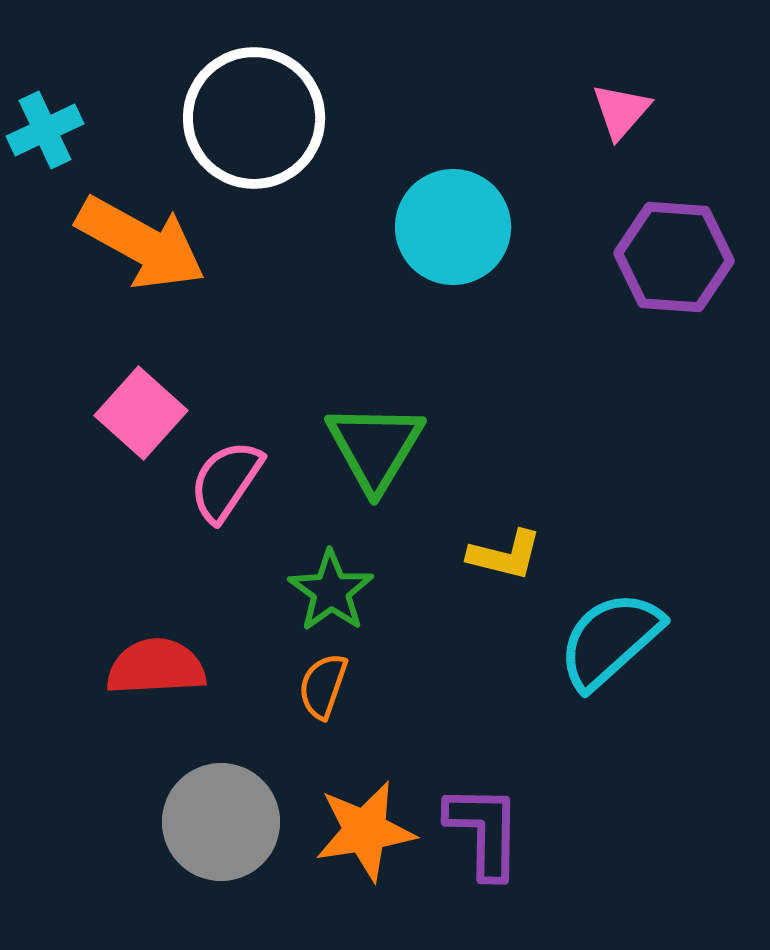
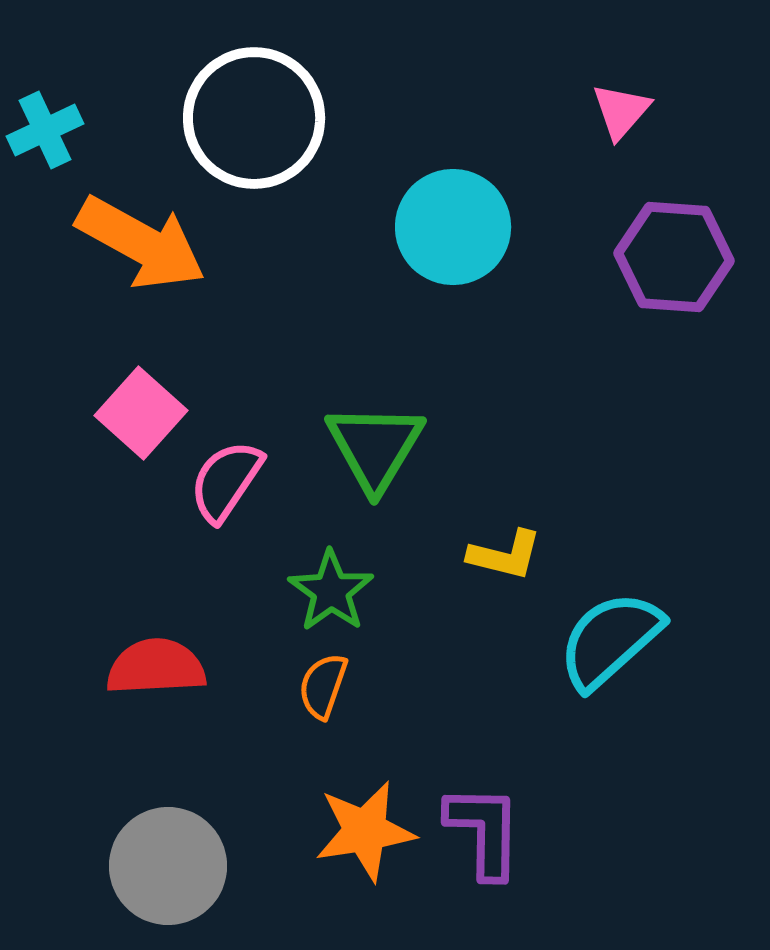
gray circle: moved 53 px left, 44 px down
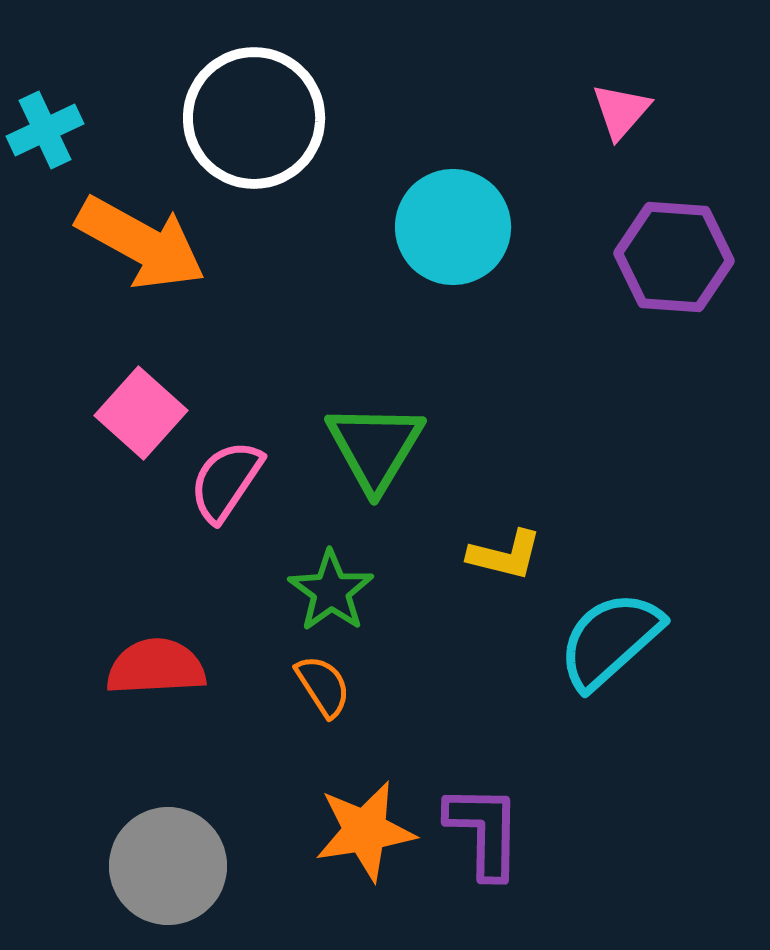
orange semicircle: rotated 128 degrees clockwise
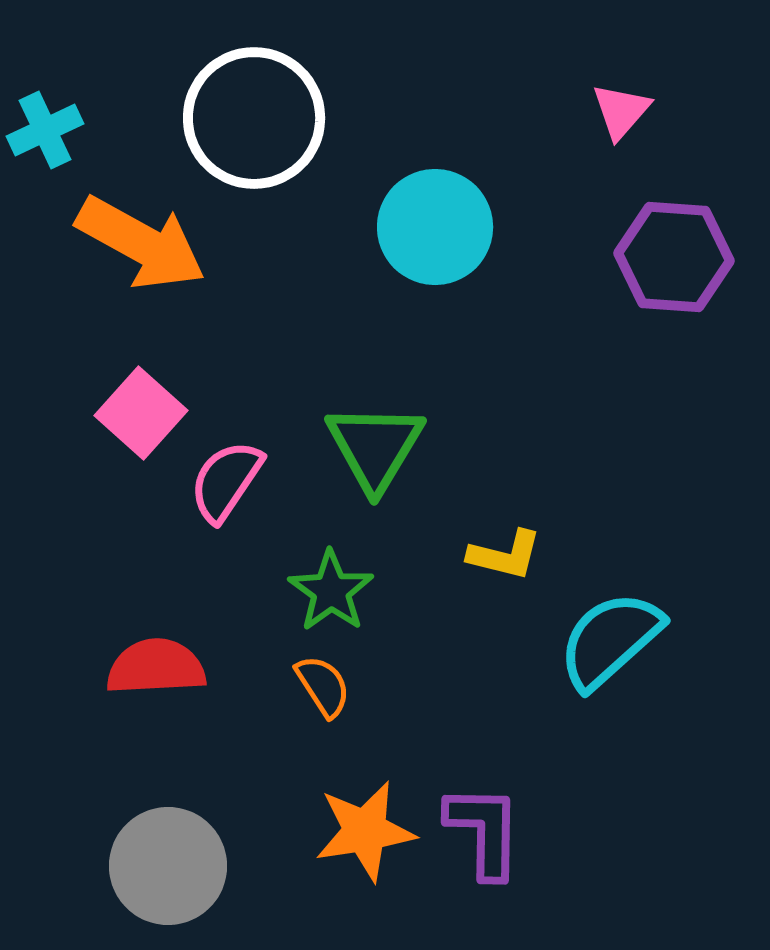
cyan circle: moved 18 px left
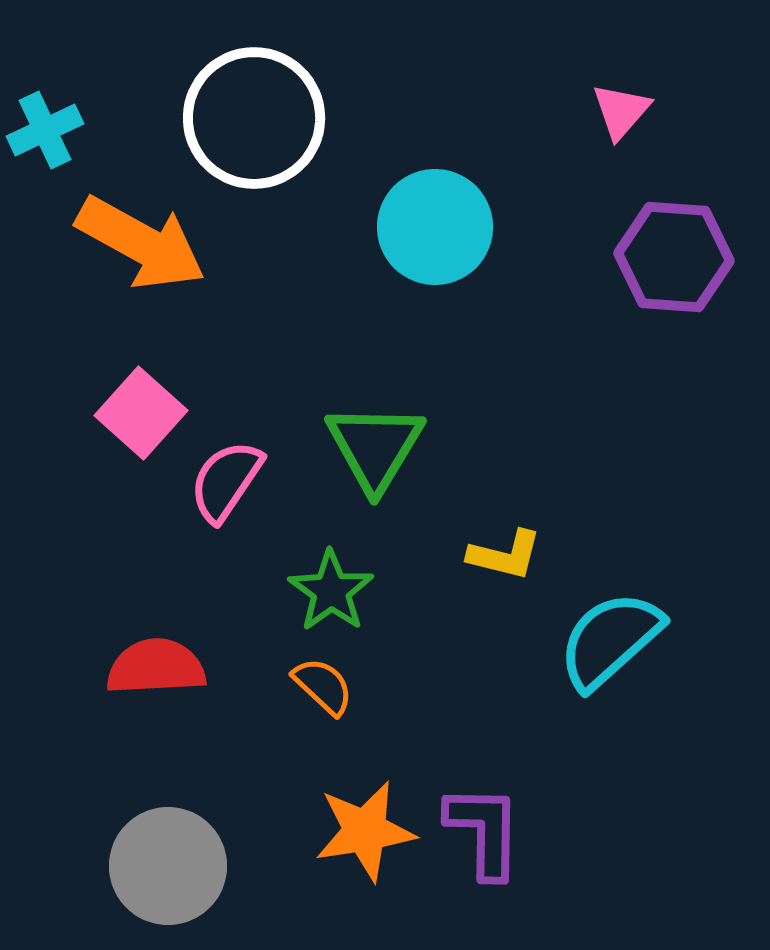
orange semicircle: rotated 14 degrees counterclockwise
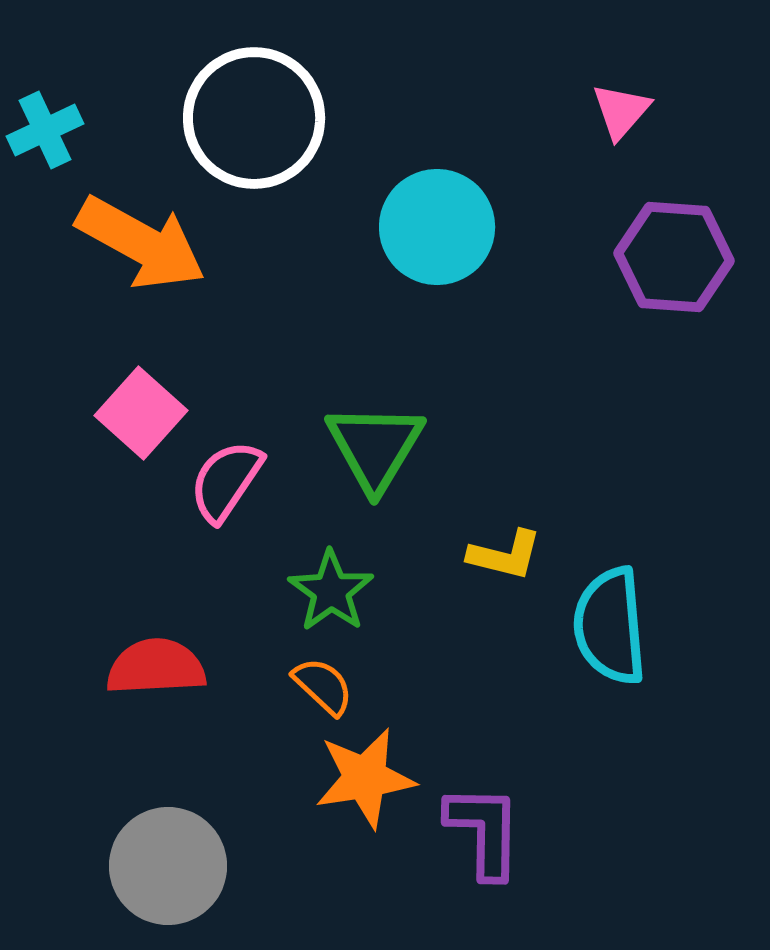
cyan circle: moved 2 px right
cyan semicircle: moved 14 px up; rotated 53 degrees counterclockwise
orange star: moved 53 px up
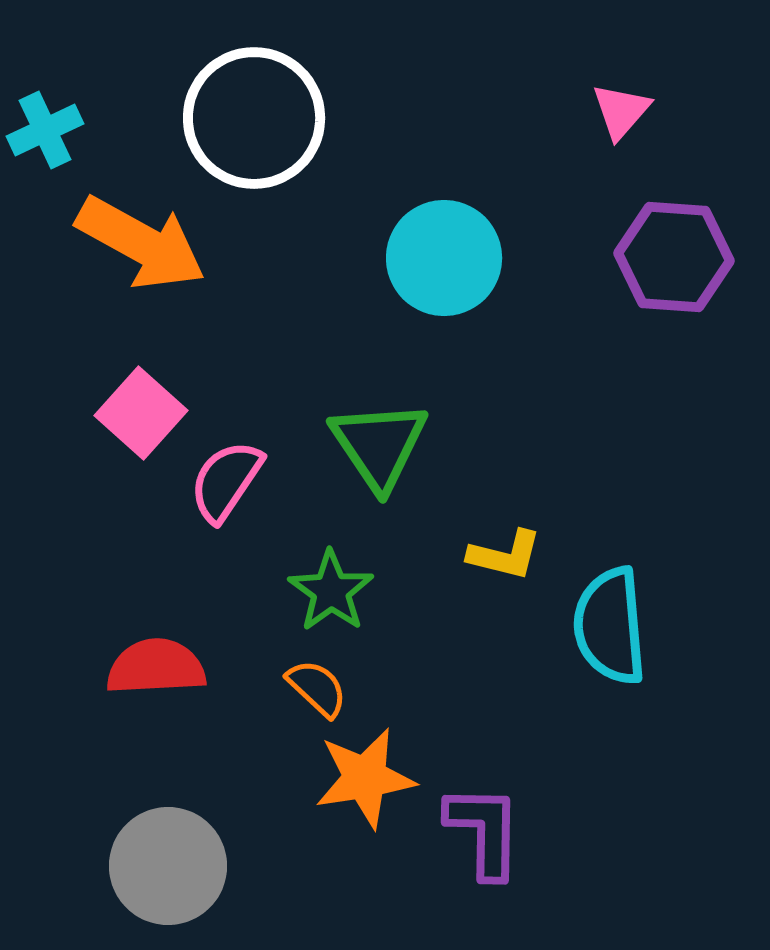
cyan circle: moved 7 px right, 31 px down
green triangle: moved 4 px right, 2 px up; rotated 5 degrees counterclockwise
orange semicircle: moved 6 px left, 2 px down
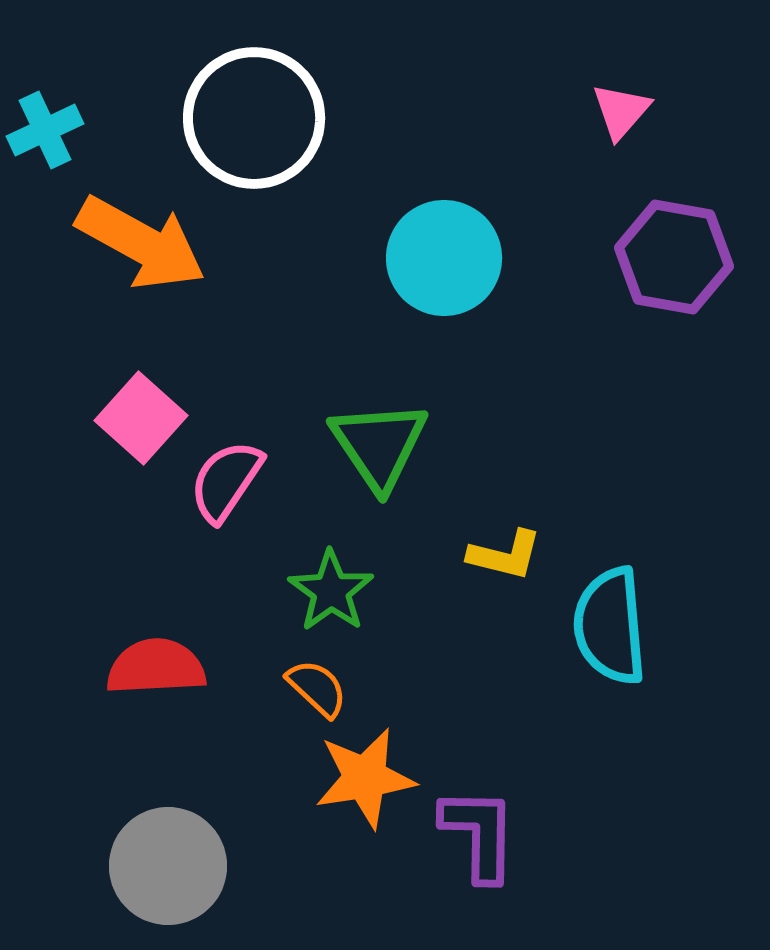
purple hexagon: rotated 6 degrees clockwise
pink square: moved 5 px down
purple L-shape: moved 5 px left, 3 px down
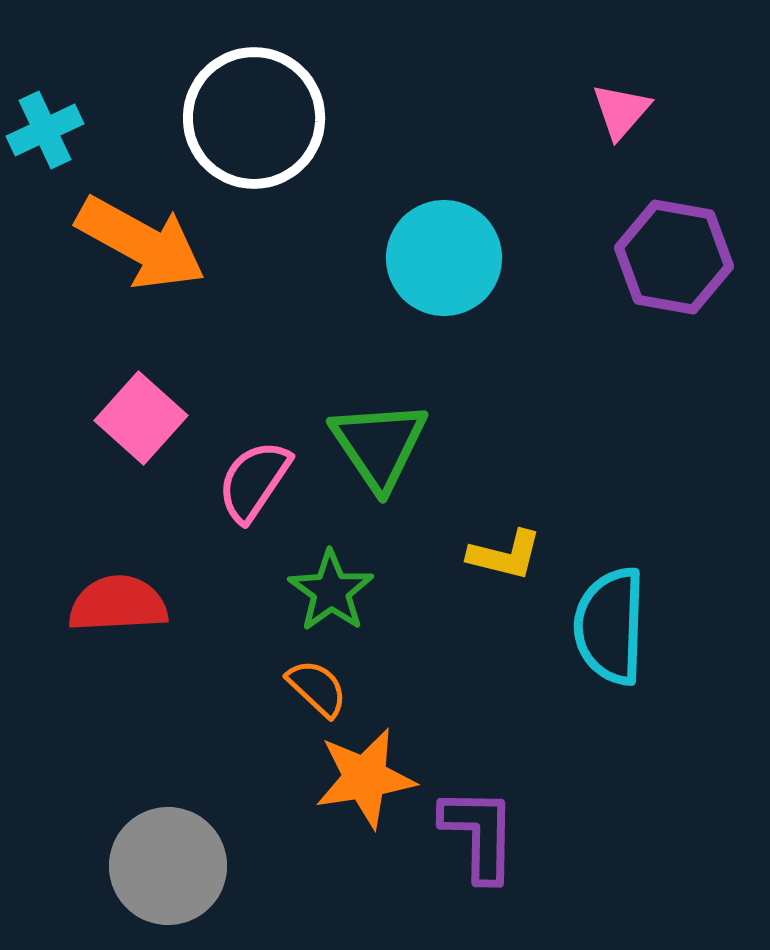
pink semicircle: moved 28 px right
cyan semicircle: rotated 7 degrees clockwise
red semicircle: moved 38 px left, 63 px up
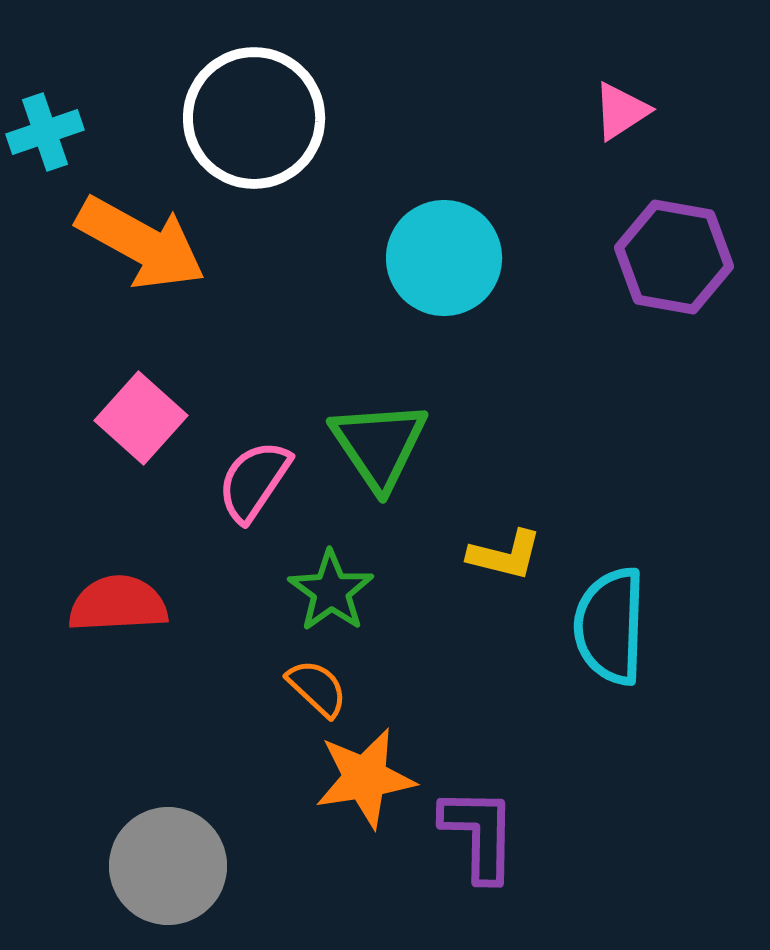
pink triangle: rotated 16 degrees clockwise
cyan cross: moved 2 px down; rotated 6 degrees clockwise
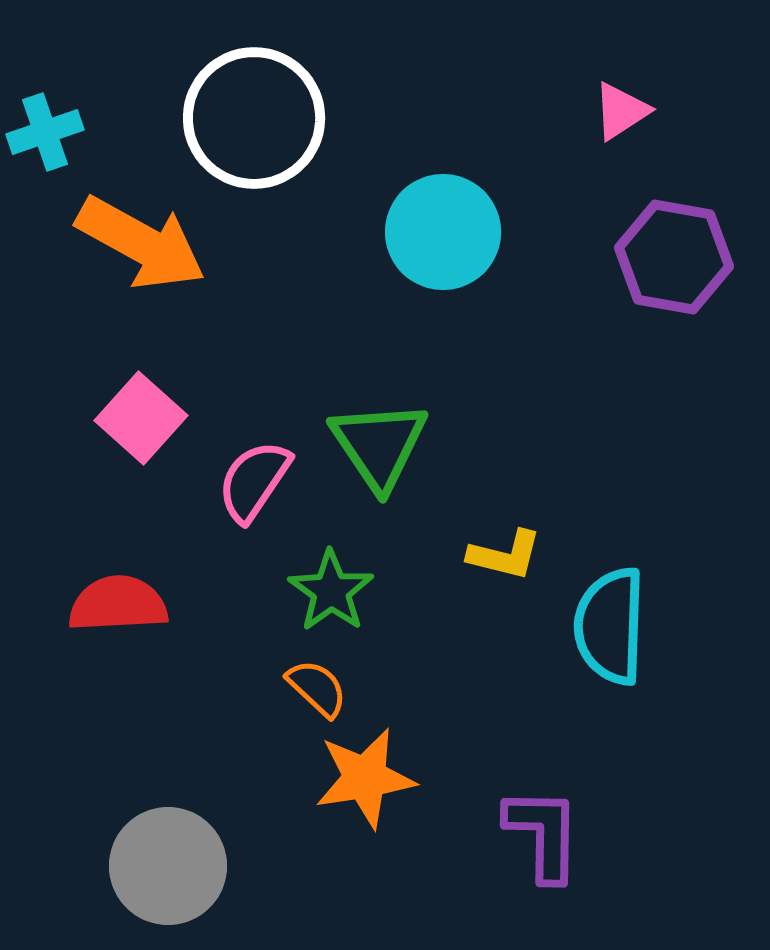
cyan circle: moved 1 px left, 26 px up
purple L-shape: moved 64 px right
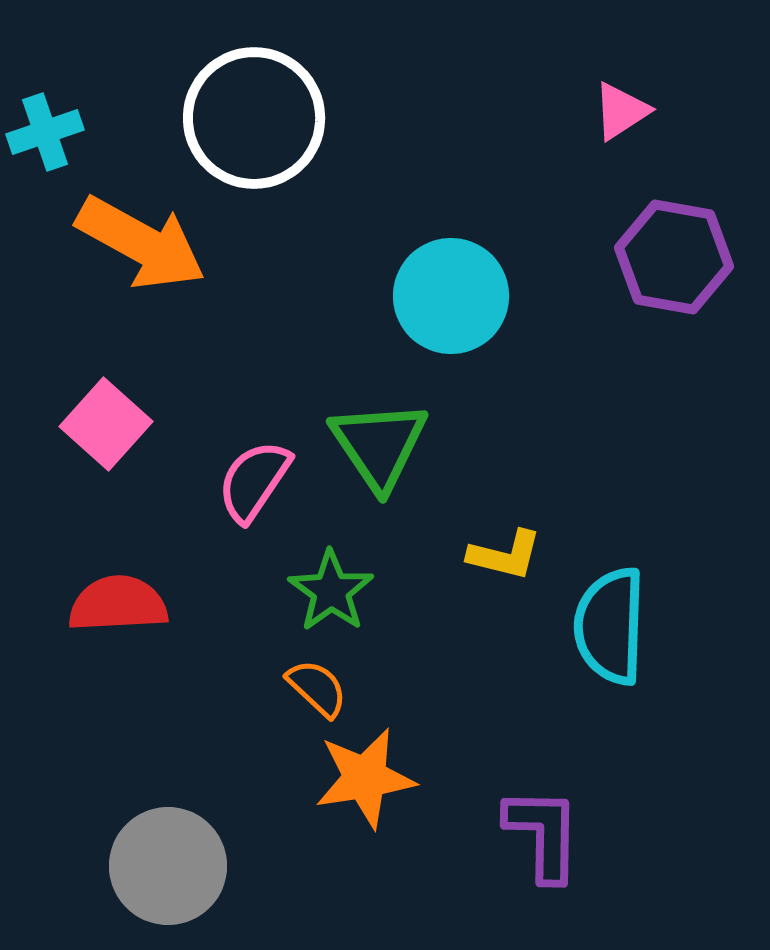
cyan circle: moved 8 px right, 64 px down
pink square: moved 35 px left, 6 px down
